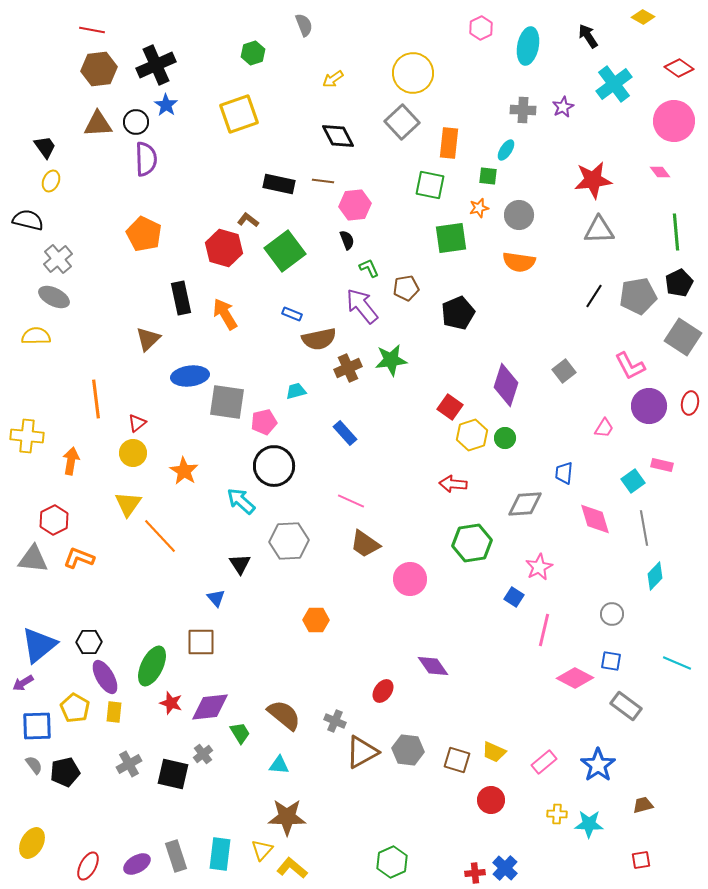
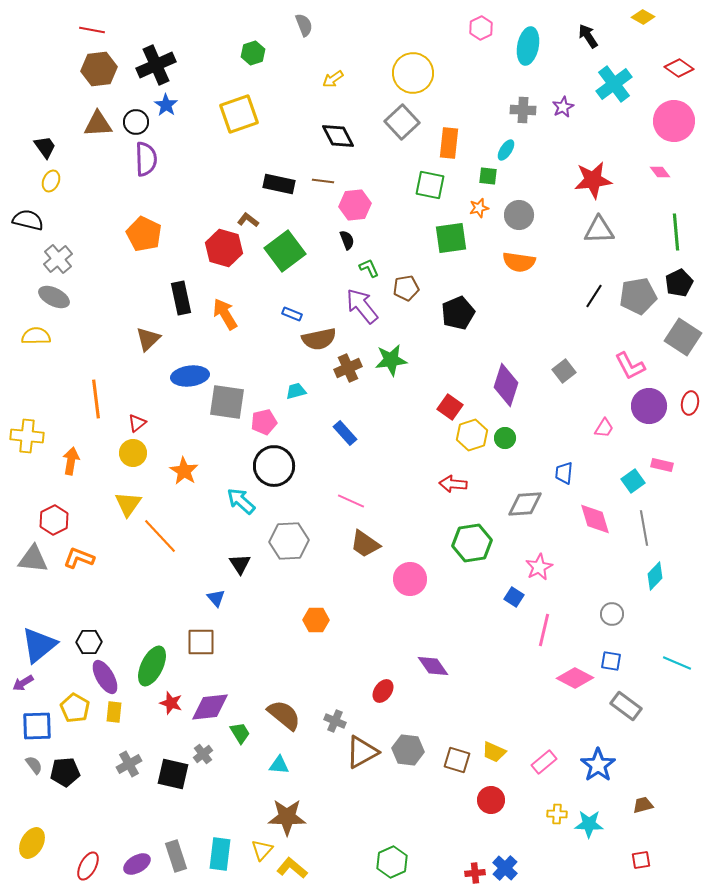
black pentagon at (65, 772): rotated 8 degrees clockwise
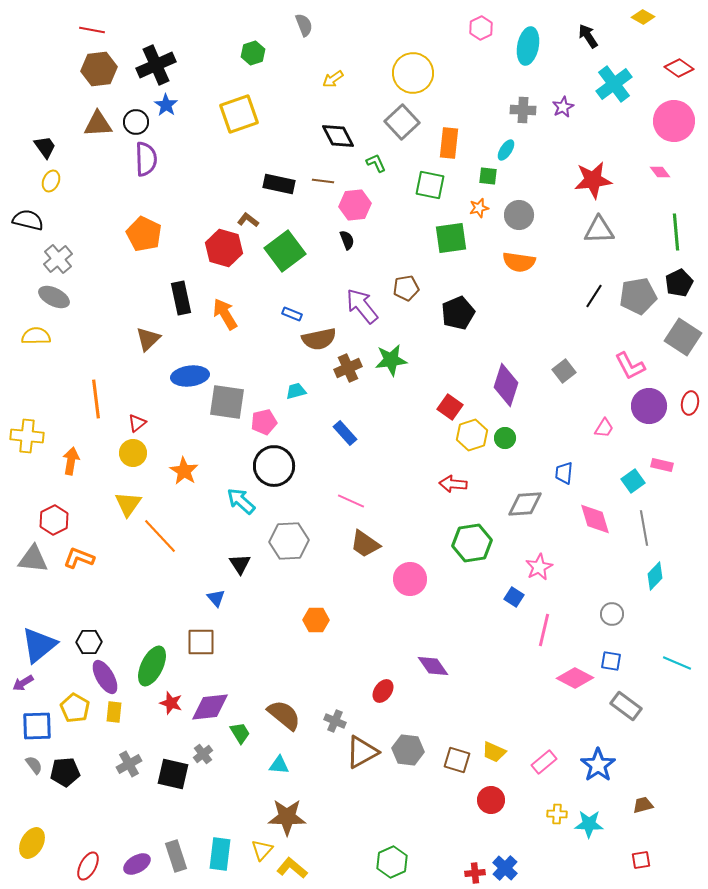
green L-shape at (369, 268): moved 7 px right, 105 px up
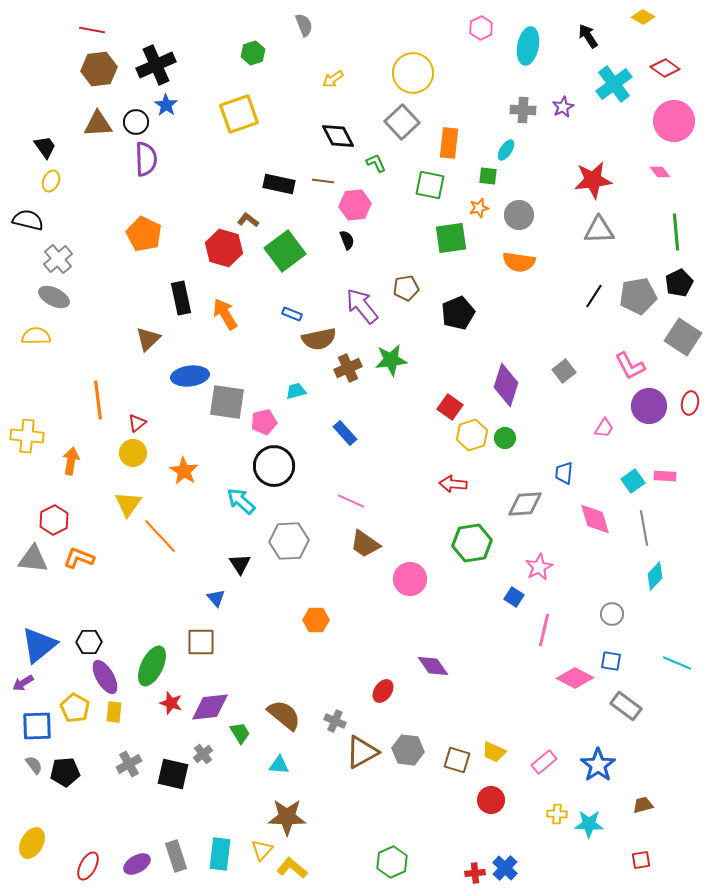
red diamond at (679, 68): moved 14 px left
orange line at (96, 399): moved 2 px right, 1 px down
pink rectangle at (662, 465): moved 3 px right, 11 px down; rotated 10 degrees counterclockwise
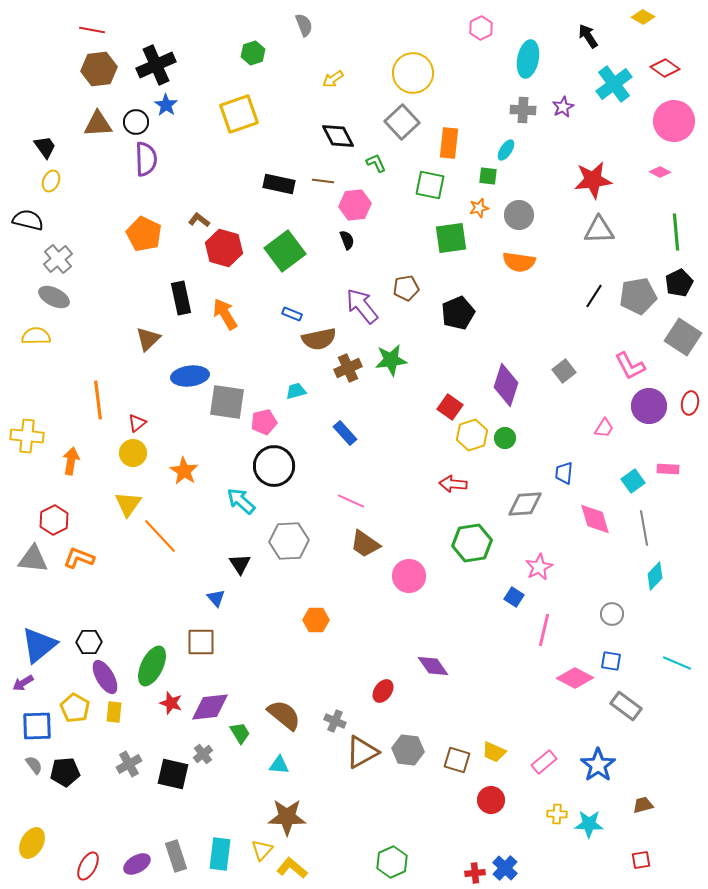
cyan ellipse at (528, 46): moved 13 px down
pink diamond at (660, 172): rotated 25 degrees counterclockwise
brown L-shape at (248, 220): moved 49 px left
pink rectangle at (665, 476): moved 3 px right, 7 px up
pink circle at (410, 579): moved 1 px left, 3 px up
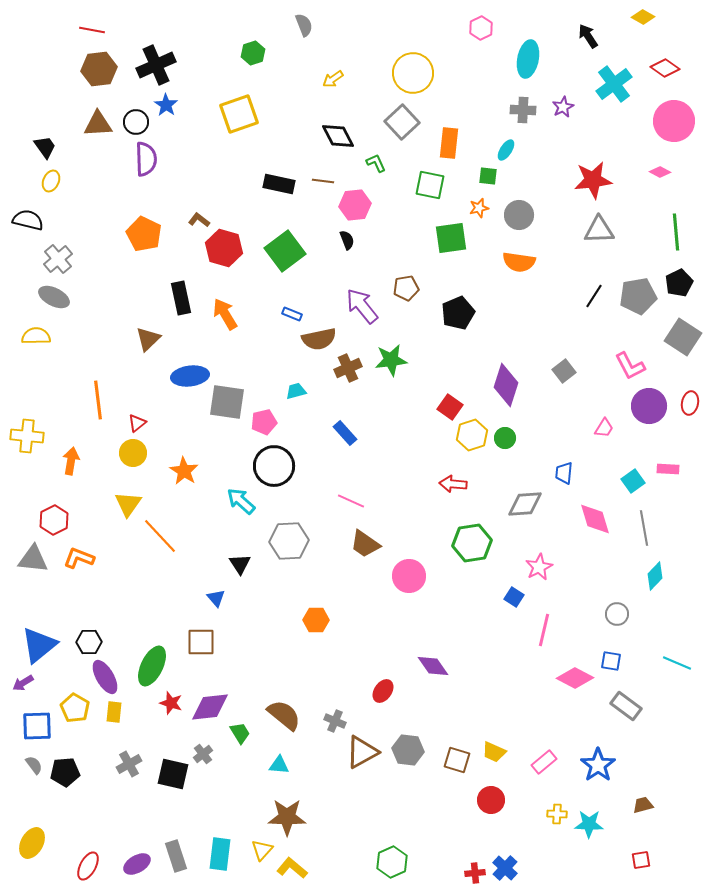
gray circle at (612, 614): moved 5 px right
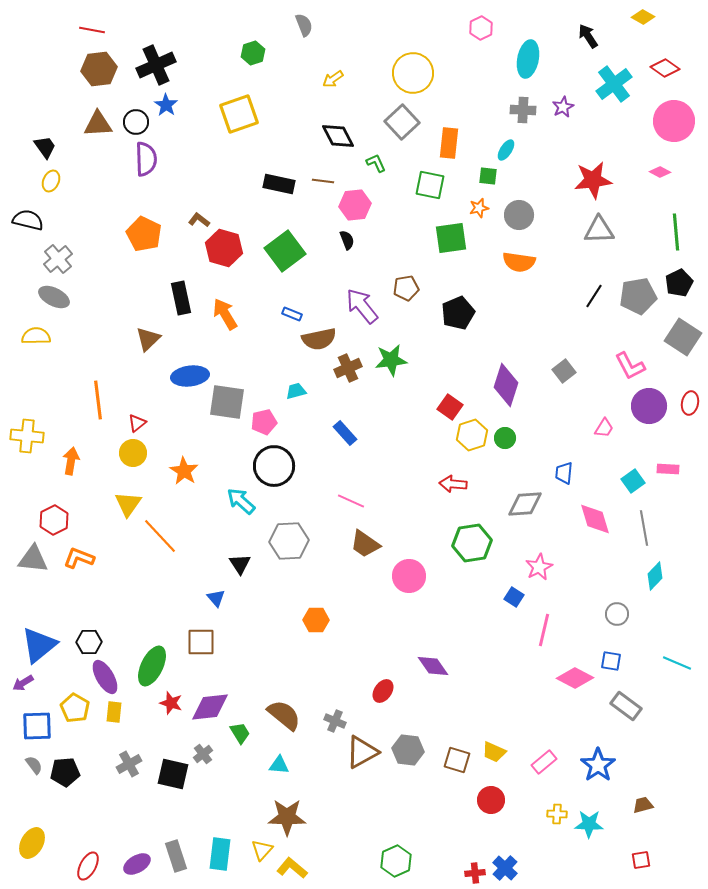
green hexagon at (392, 862): moved 4 px right, 1 px up
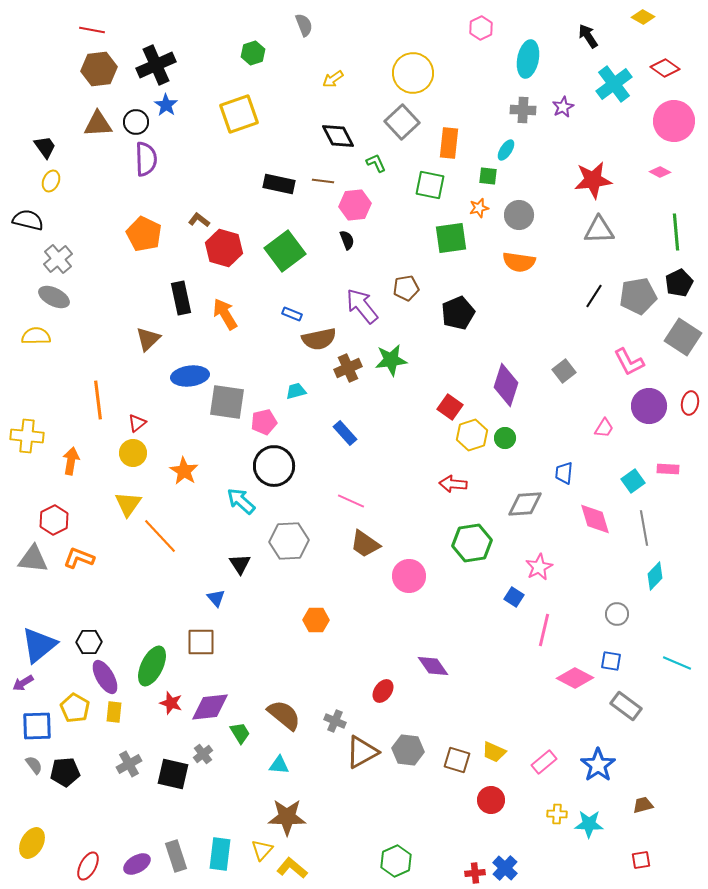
pink L-shape at (630, 366): moved 1 px left, 4 px up
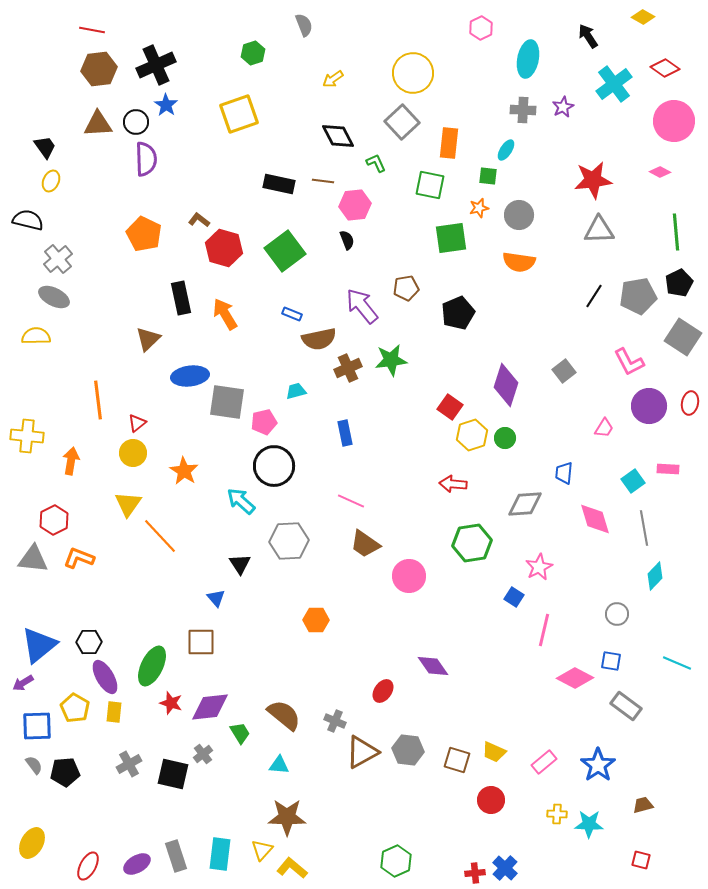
blue rectangle at (345, 433): rotated 30 degrees clockwise
red square at (641, 860): rotated 24 degrees clockwise
